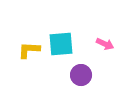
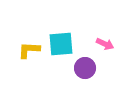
purple circle: moved 4 px right, 7 px up
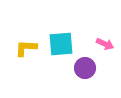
yellow L-shape: moved 3 px left, 2 px up
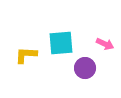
cyan square: moved 1 px up
yellow L-shape: moved 7 px down
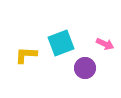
cyan square: rotated 16 degrees counterclockwise
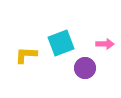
pink arrow: rotated 24 degrees counterclockwise
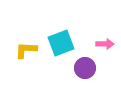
yellow L-shape: moved 5 px up
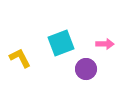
yellow L-shape: moved 6 px left, 8 px down; rotated 60 degrees clockwise
purple circle: moved 1 px right, 1 px down
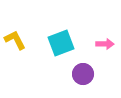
yellow L-shape: moved 5 px left, 18 px up
purple circle: moved 3 px left, 5 px down
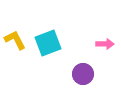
cyan square: moved 13 px left
